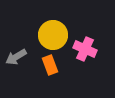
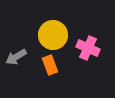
pink cross: moved 3 px right, 1 px up
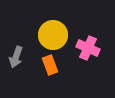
gray arrow: rotated 40 degrees counterclockwise
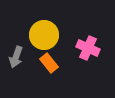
yellow circle: moved 9 px left
orange rectangle: moved 1 px left, 2 px up; rotated 18 degrees counterclockwise
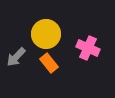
yellow circle: moved 2 px right, 1 px up
gray arrow: rotated 25 degrees clockwise
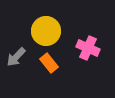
yellow circle: moved 3 px up
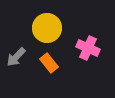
yellow circle: moved 1 px right, 3 px up
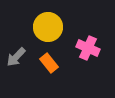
yellow circle: moved 1 px right, 1 px up
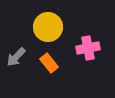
pink cross: rotated 35 degrees counterclockwise
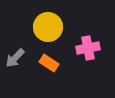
gray arrow: moved 1 px left, 1 px down
orange rectangle: rotated 18 degrees counterclockwise
